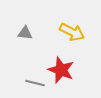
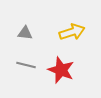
yellow arrow: rotated 45 degrees counterclockwise
gray line: moved 9 px left, 18 px up
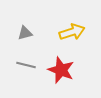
gray triangle: rotated 21 degrees counterclockwise
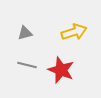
yellow arrow: moved 2 px right
gray line: moved 1 px right
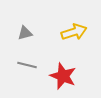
red star: moved 2 px right, 6 px down
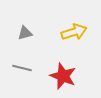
gray line: moved 5 px left, 3 px down
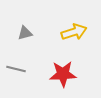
gray line: moved 6 px left, 1 px down
red star: moved 2 px up; rotated 24 degrees counterclockwise
